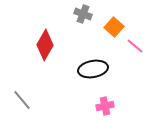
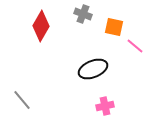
orange square: rotated 30 degrees counterclockwise
red diamond: moved 4 px left, 19 px up
black ellipse: rotated 12 degrees counterclockwise
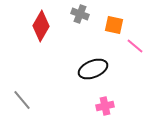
gray cross: moved 3 px left
orange square: moved 2 px up
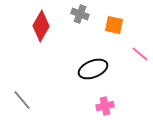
pink line: moved 5 px right, 8 px down
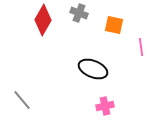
gray cross: moved 1 px left, 1 px up
red diamond: moved 2 px right, 6 px up
pink line: moved 1 px right, 7 px up; rotated 42 degrees clockwise
black ellipse: rotated 44 degrees clockwise
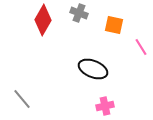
pink line: rotated 24 degrees counterclockwise
gray line: moved 1 px up
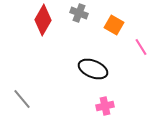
orange square: rotated 18 degrees clockwise
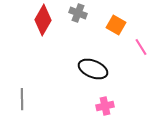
gray cross: moved 1 px left
orange square: moved 2 px right
gray line: rotated 40 degrees clockwise
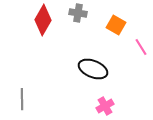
gray cross: rotated 12 degrees counterclockwise
pink cross: rotated 18 degrees counterclockwise
